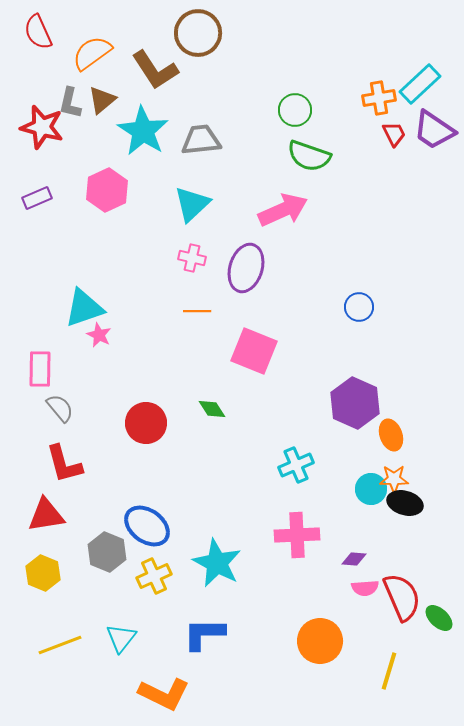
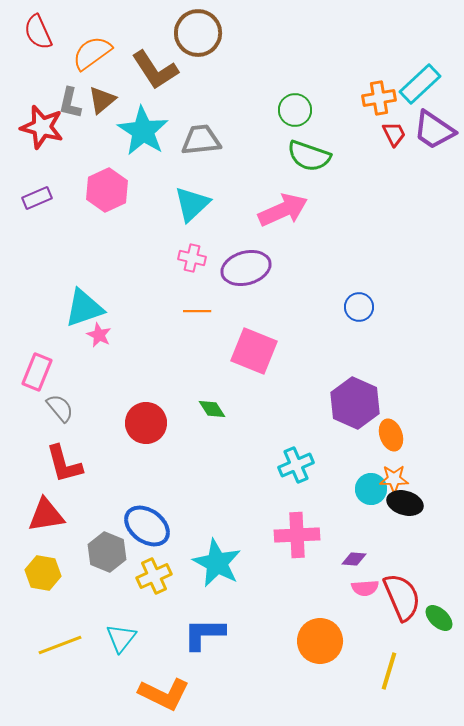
purple ellipse at (246, 268): rotated 57 degrees clockwise
pink rectangle at (40, 369): moved 3 px left, 3 px down; rotated 21 degrees clockwise
yellow hexagon at (43, 573): rotated 12 degrees counterclockwise
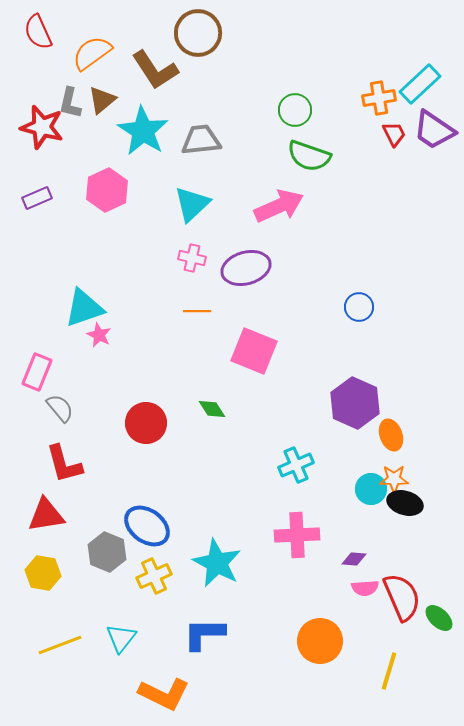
pink arrow at (283, 210): moved 4 px left, 4 px up
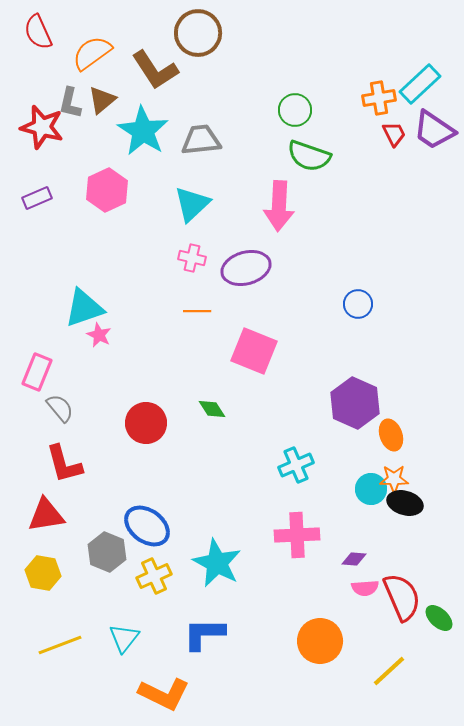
pink arrow at (279, 206): rotated 117 degrees clockwise
blue circle at (359, 307): moved 1 px left, 3 px up
cyan triangle at (121, 638): moved 3 px right
yellow line at (389, 671): rotated 30 degrees clockwise
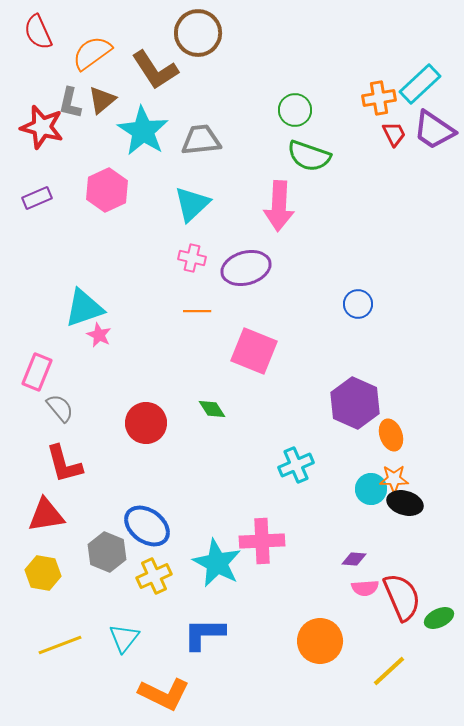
pink cross at (297, 535): moved 35 px left, 6 px down
green ellipse at (439, 618): rotated 68 degrees counterclockwise
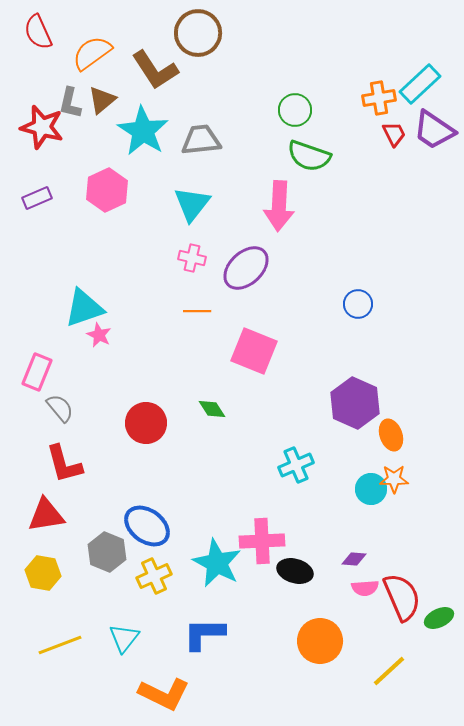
cyan triangle at (192, 204): rotated 9 degrees counterclockwise
purple ellipse at (246, 268): rotated 27 degrees counterclockwise
black ellipse at (405, 503): moved 110 px left, 68 px down
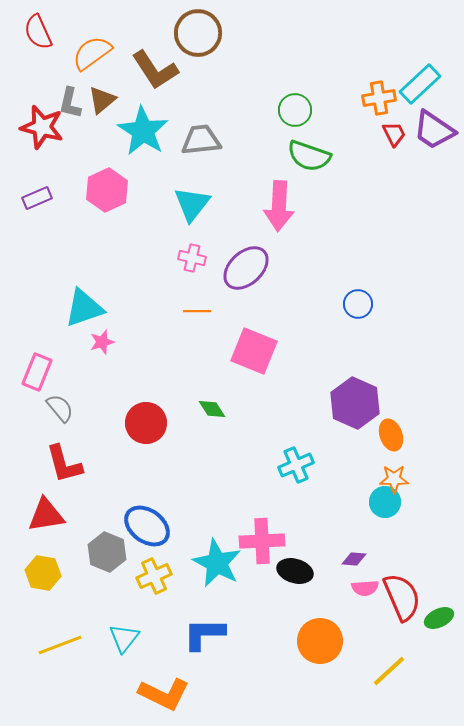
pink star at (99, 335): moved 3 px right, 7 px down; rotated 30 degrees clockwise
cyan circle at (371, 489): moved 14 px right, 13 px down
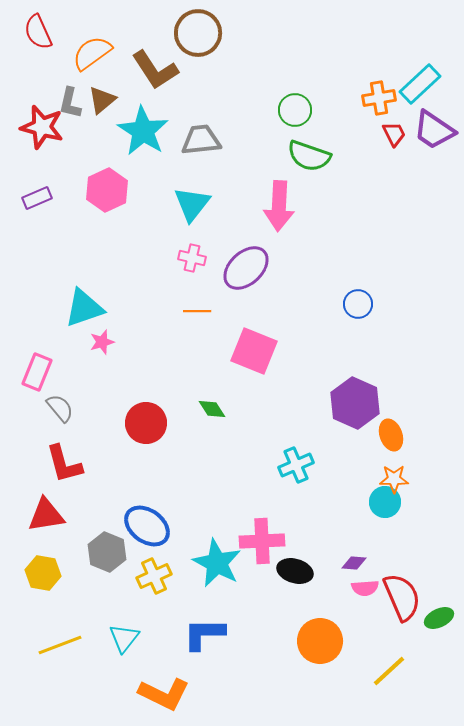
purple diamond at (354, 559): moved 4 px down
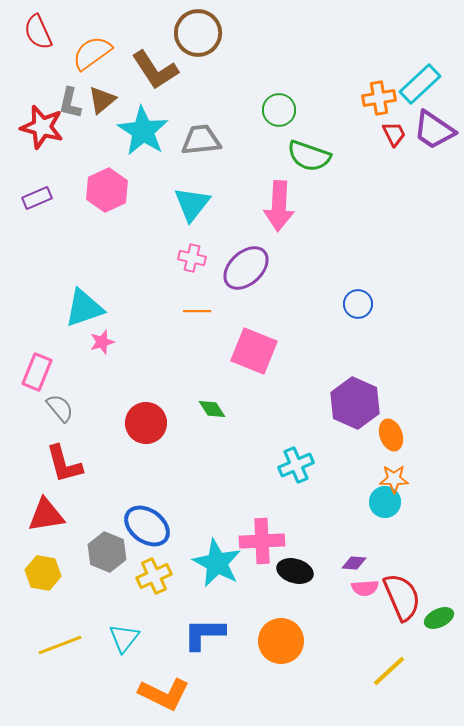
green circle at (295, 110): moved 16 px left
orange circle at (320, 641): moved 39 px left
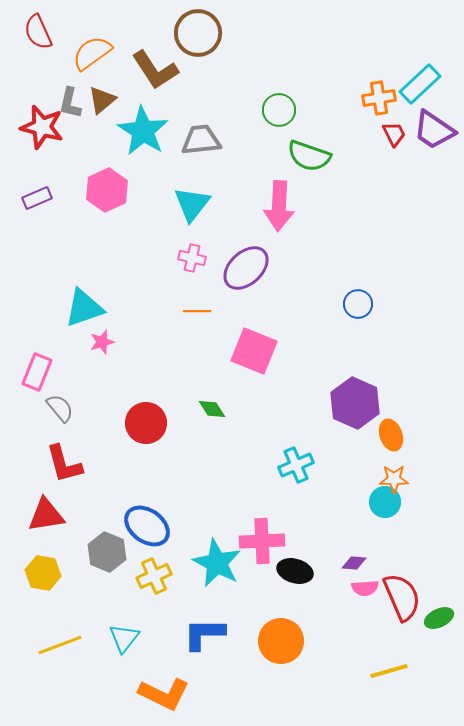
yellow line at (389, 671): rotated 27 degrees clockwise
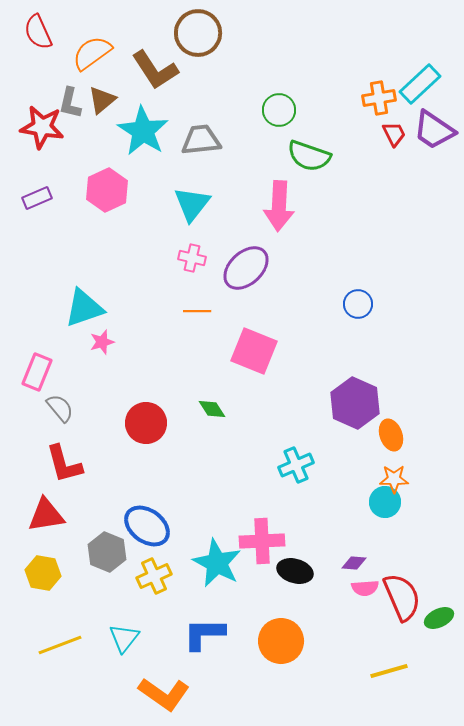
red star at (42, 127): rotated 6 degrees counterclockwise
orange L-shape at (164, 694): rotated 9 degrees clockwise
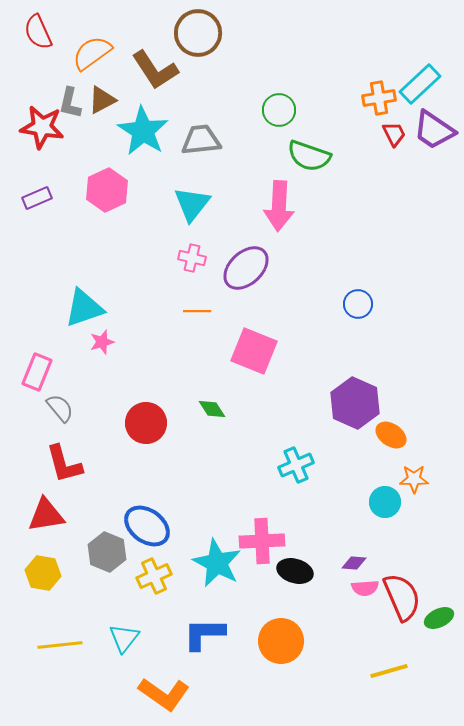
brown triangle at (102, 100): rotated 12 degrees clockwise
orange ellipse at (391, 435): rotated 36 degrees counterclockwise
orange star at (394, 479): moved 20 px right
yellow line at (60, 645): rotated 15 degrees clockwise
